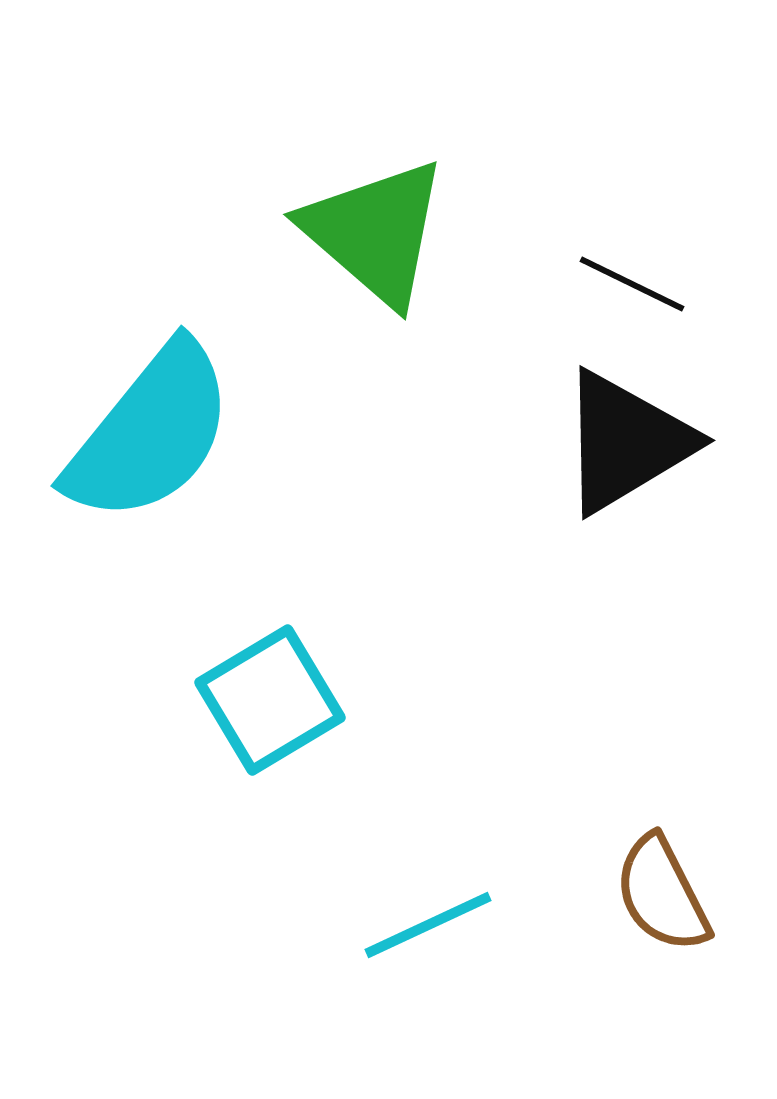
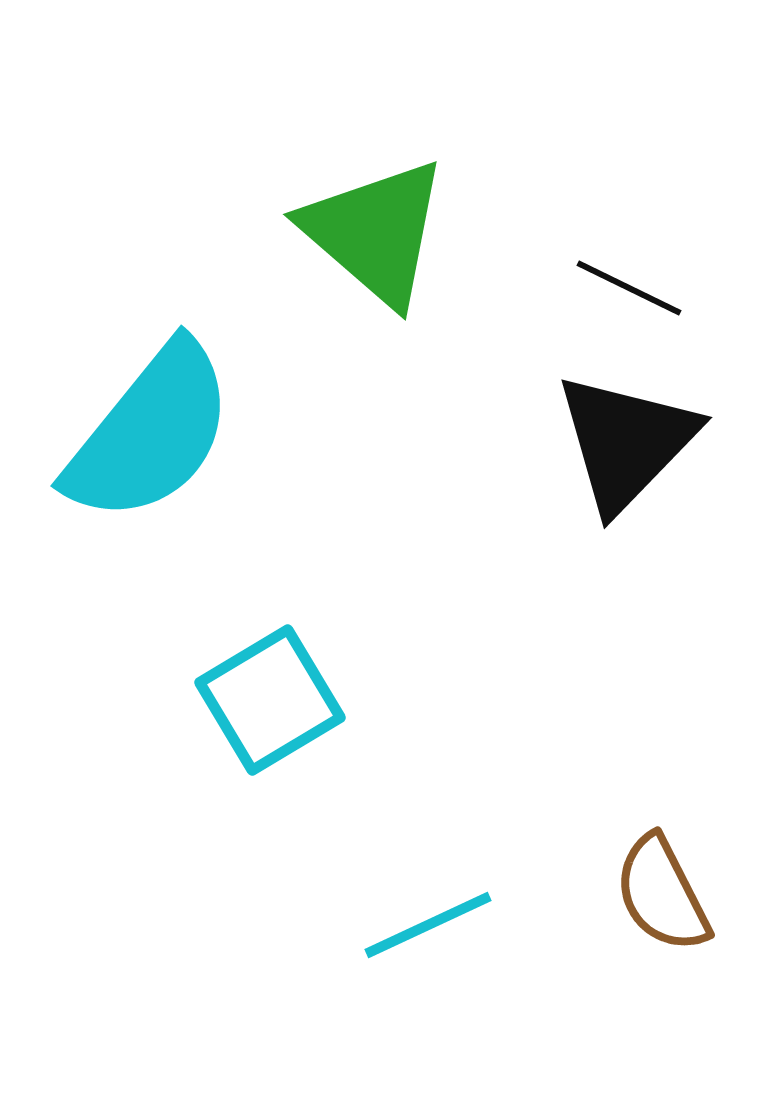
black line: moved 3 px left, 4 px down
black triangle: rotated 15 degrees counterclockwise
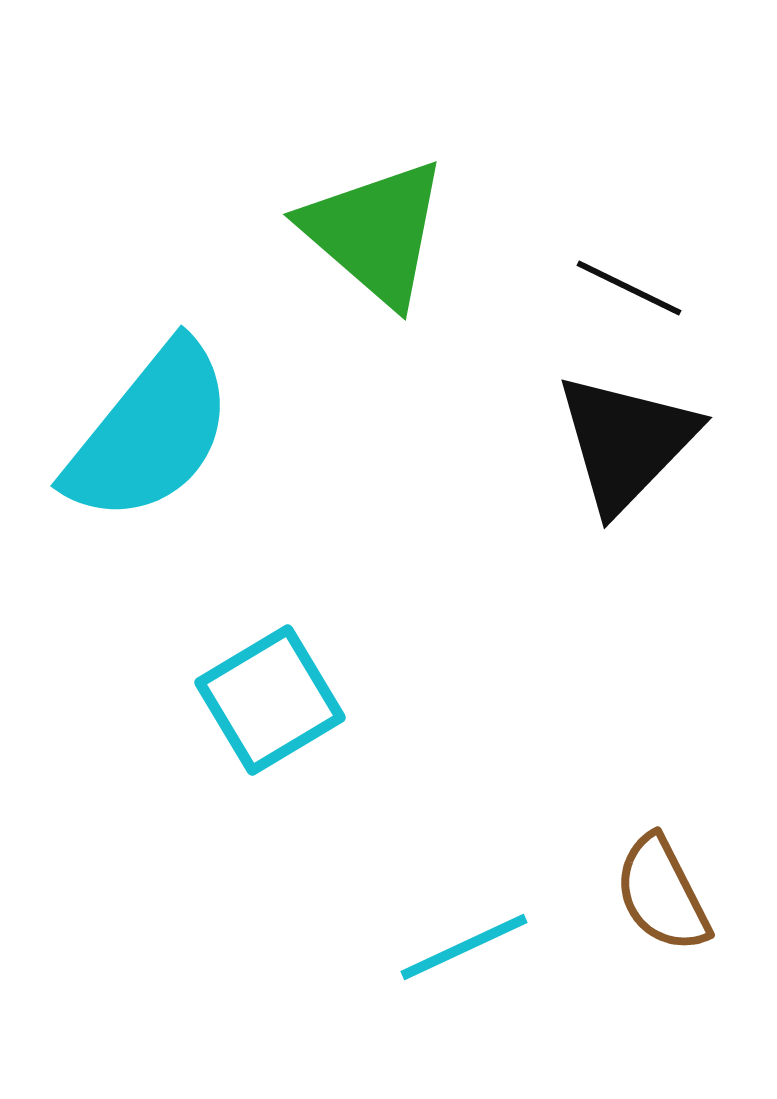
cyan line: moved 36 px right, 22 px down
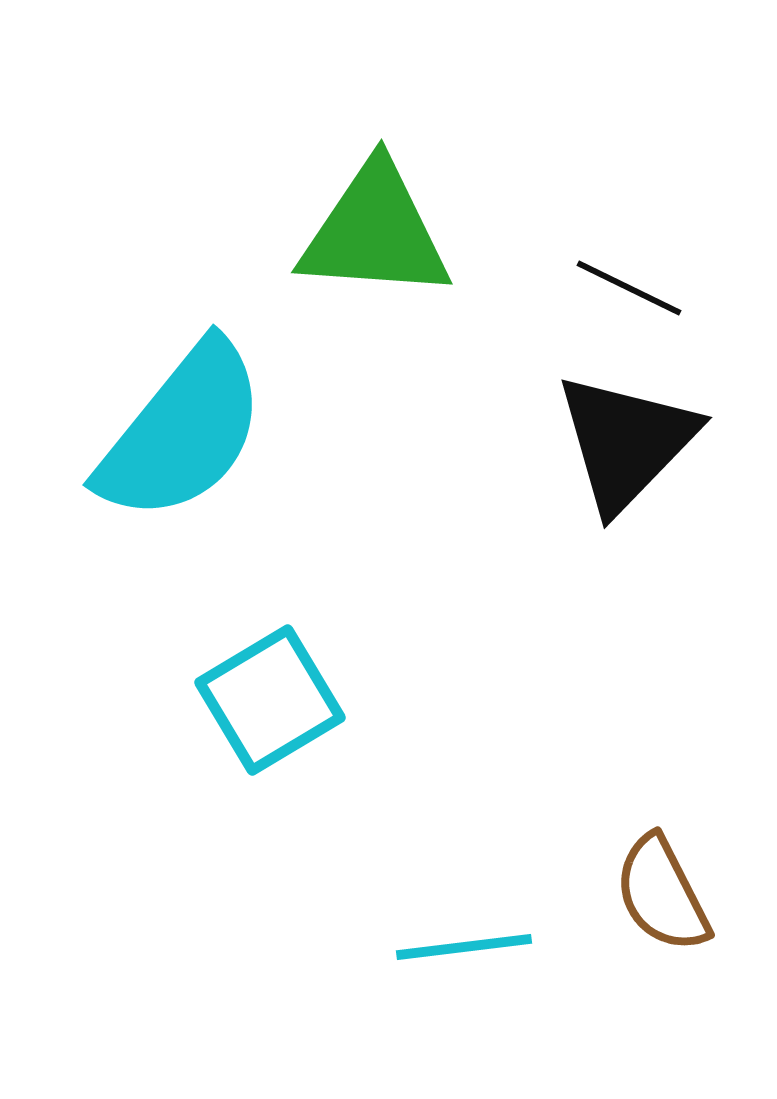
green triangle: rotated 37 degrees counterclockwise
cyan semicircle: moved 32 px right, 1 px up
cyan line: rotated 18 degrees clockwise
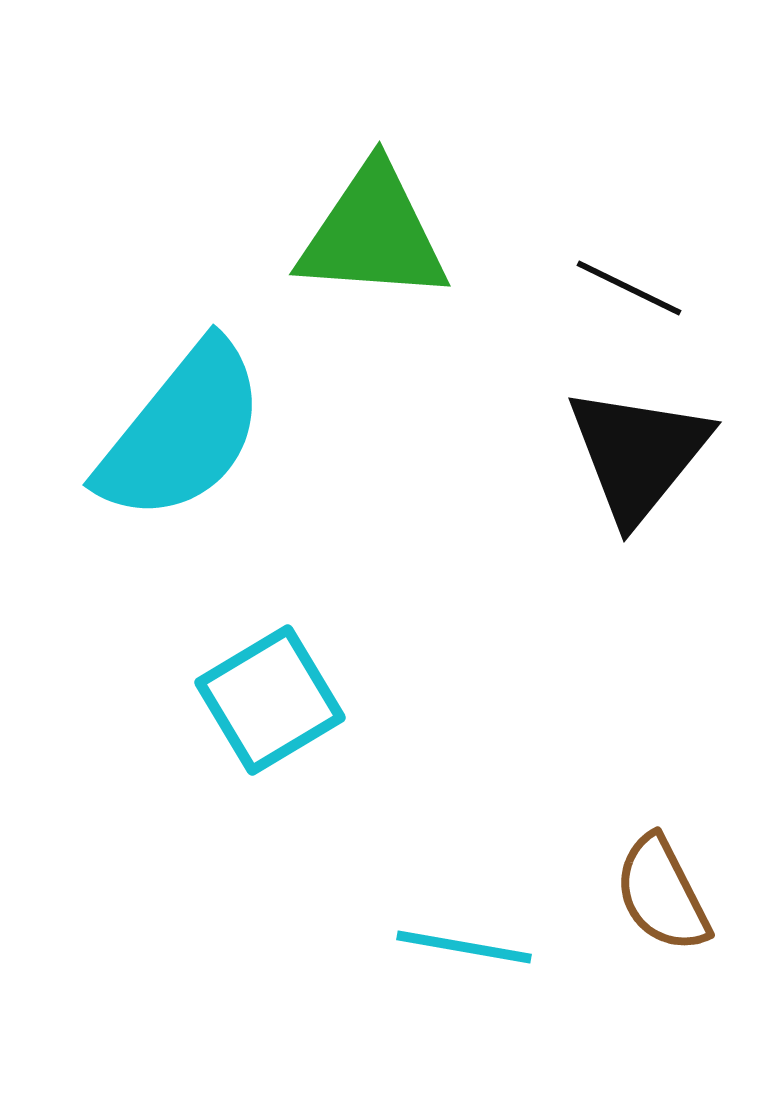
green triangle: moved 2 px left, 2 px down
black triangle: moved 12 px right, 12 px down; rotated 5 degrees counterclockwise
cyan line: rotated 17 degrees clockwise
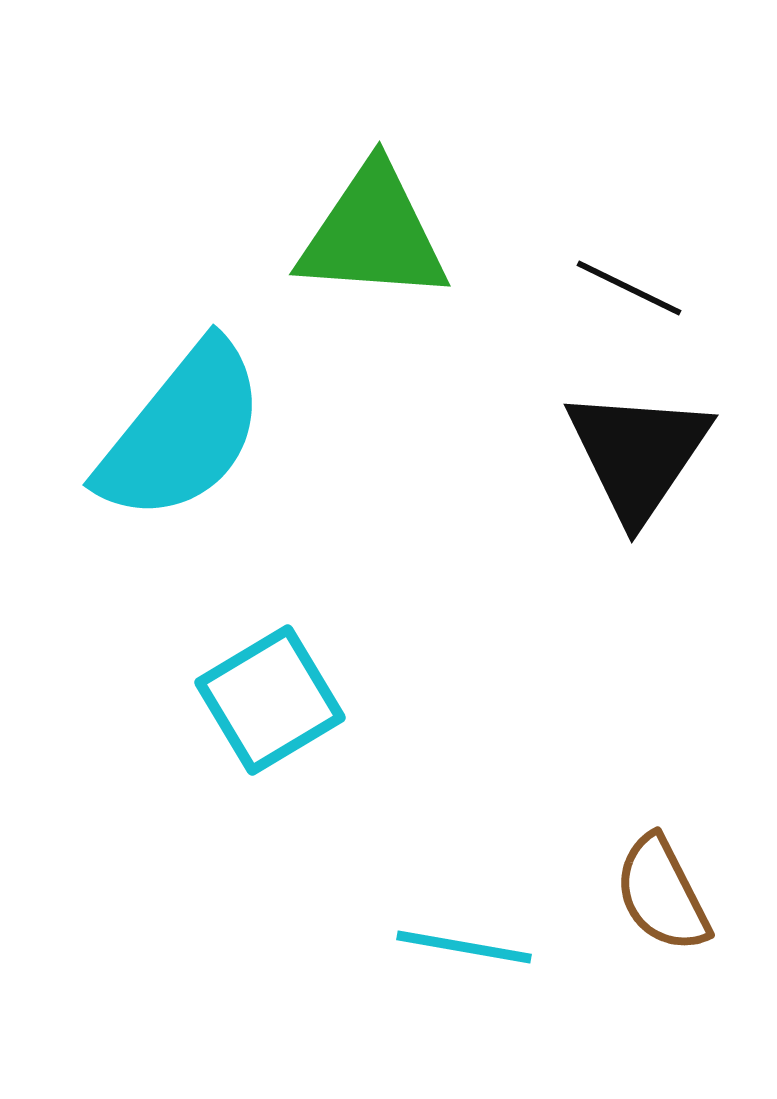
black triangle: rotated 5 degrees counterclockwise
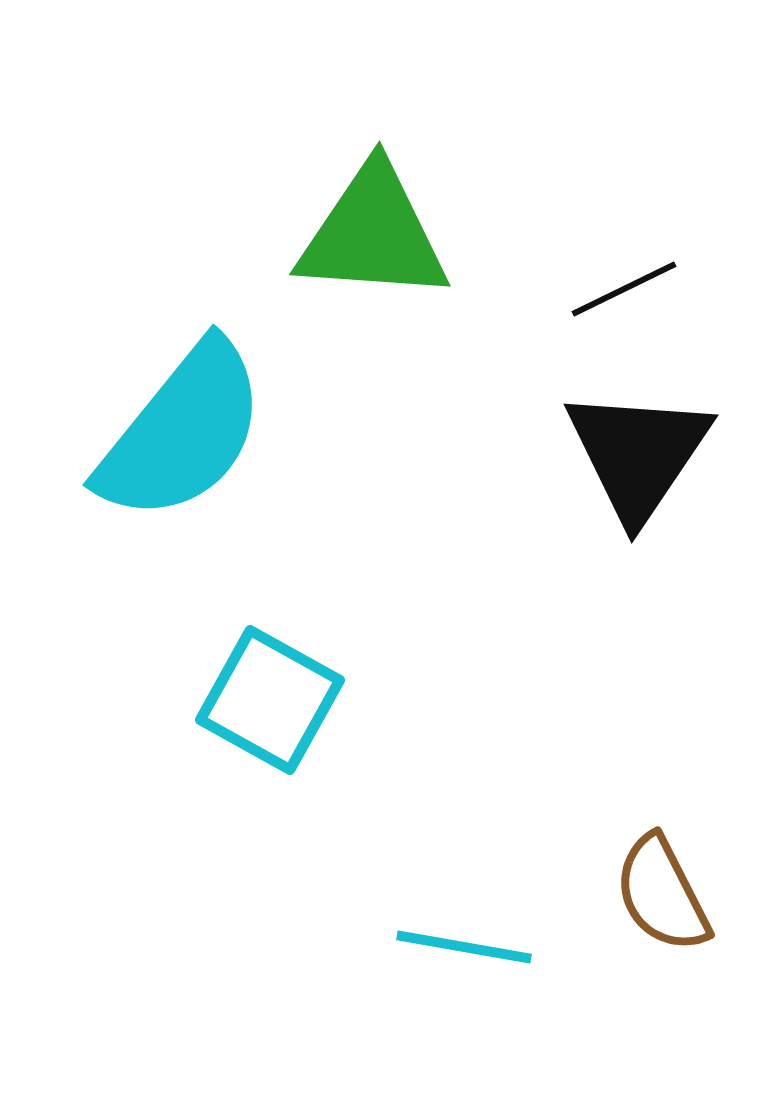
black line: moved 5 px left, 1 px down; rotated 52 degrees counterclockwise
cyan square: rotated 30 degrees counterclockwise
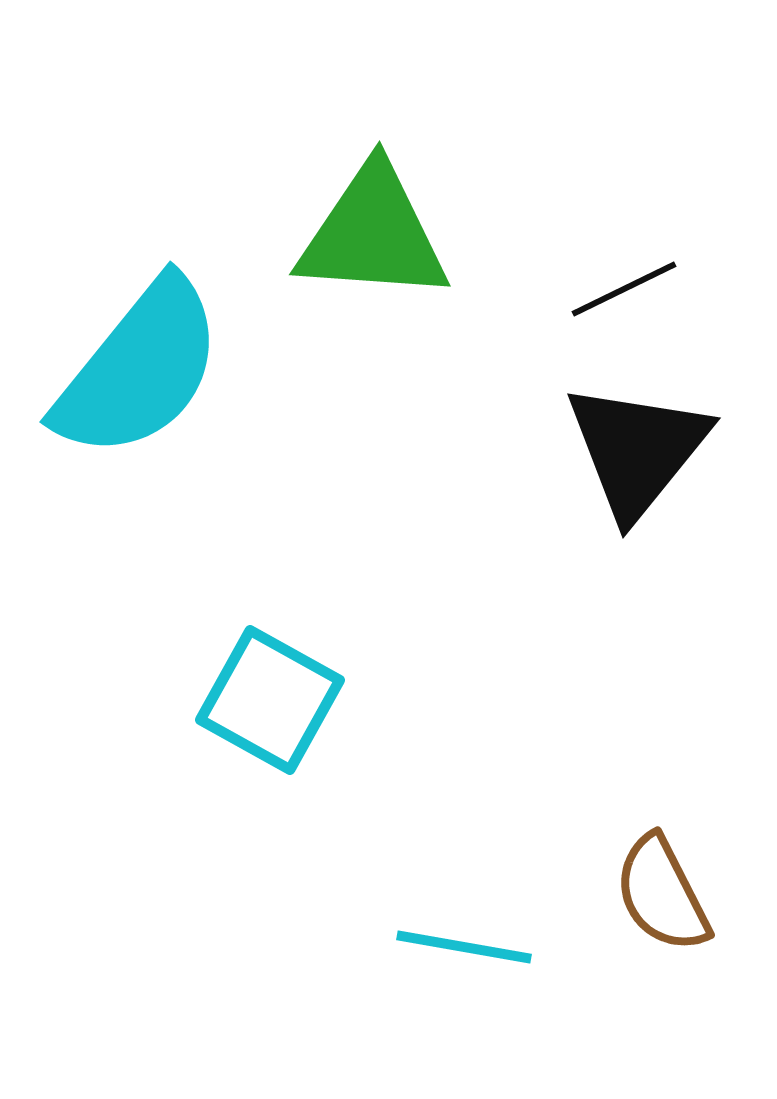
cyan semicircle: moved 43 px left, 63 px up
black triangle: moved 1 px left, 4 px up; rotated 5 degrees clockwise
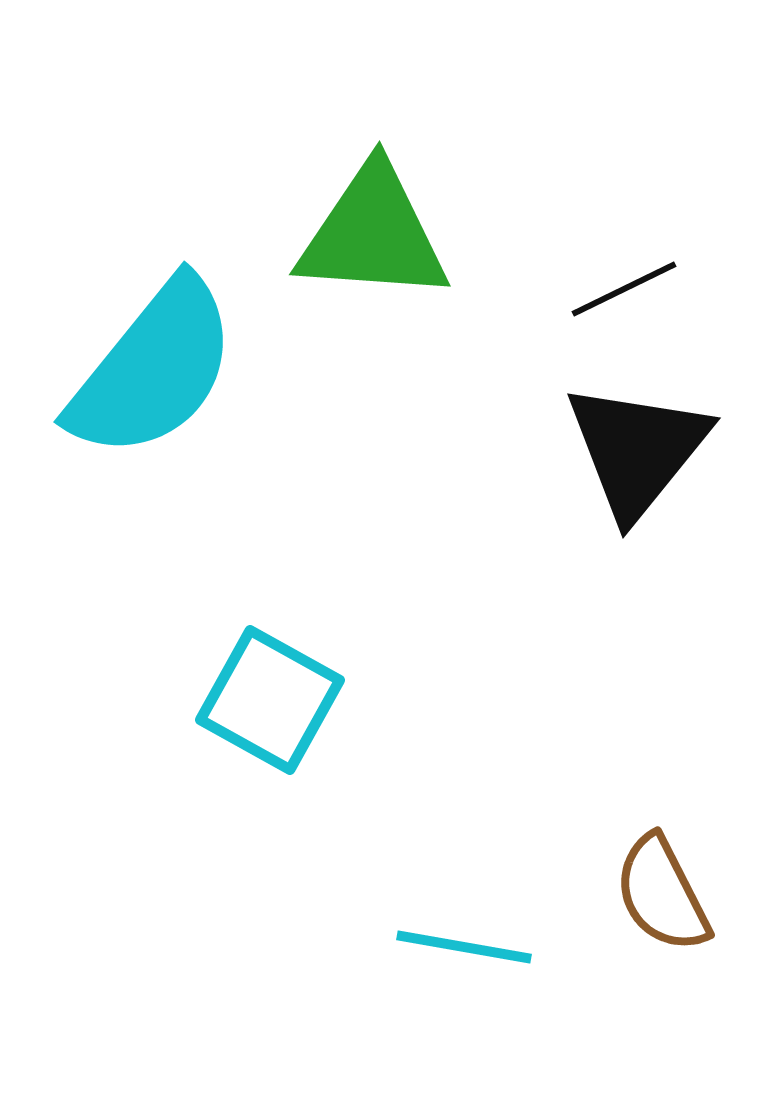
cyan semicircle: moved 14 px right
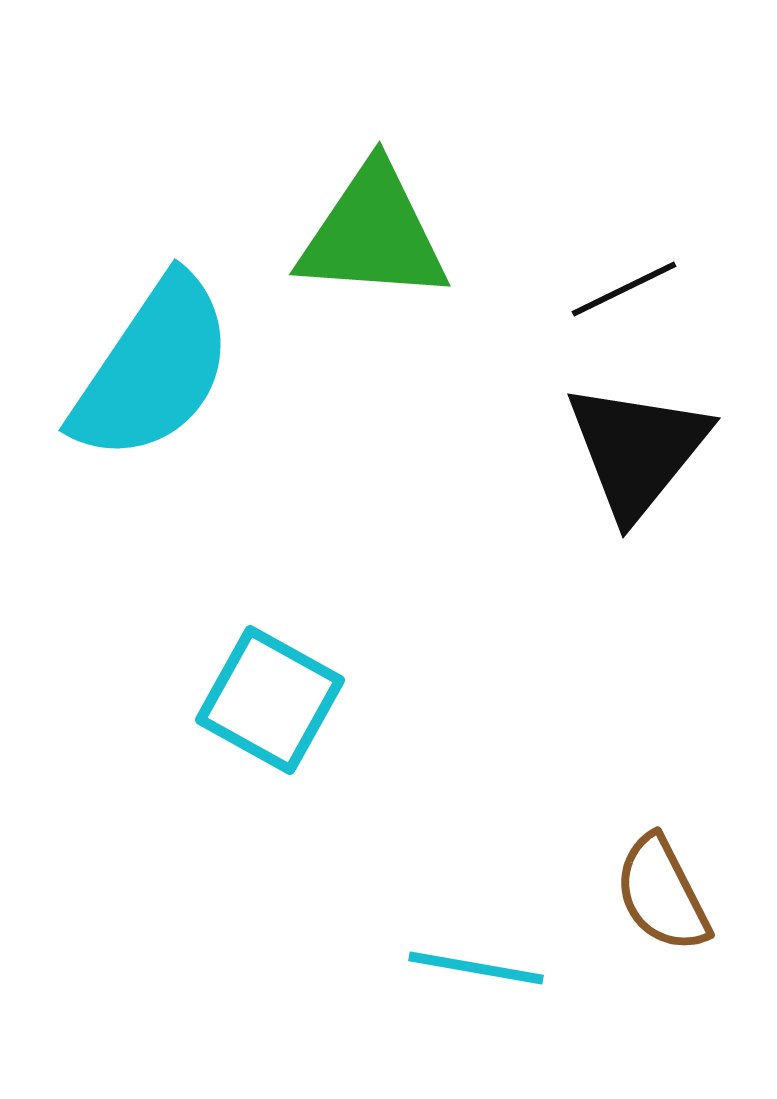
cyan semicircle: rotated 5 degrees counterclockwise
cyan line: moved 12 px right, 21 px down
